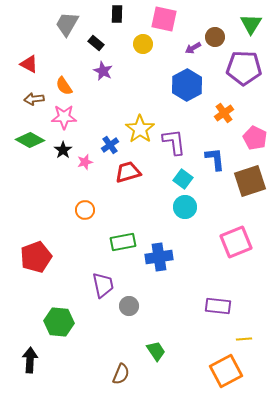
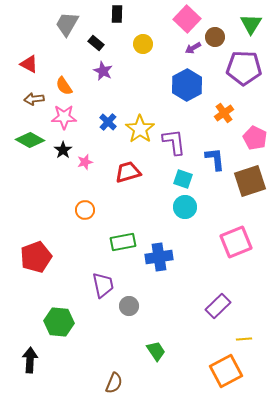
pink square at (164, 19): moved 23 px right; rotated 32 degrees clockwise
blue cross at (110, 145): moved 2 px left, 23 px up; rotated 12 degrees counterclockwise
cyan square at (183, 179): rotated 18 degrees counterclockwise
purple rectangle at (218, 306): rotated 50 degrees counterclockwise
brown semicircle at (121, 374): moved 7 px left, 9 px down
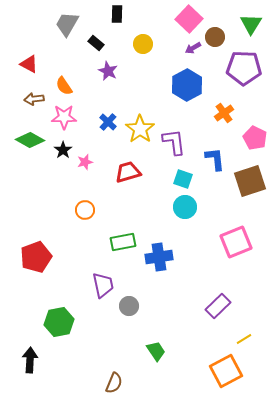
pink square at (187, 19): moved 2 px right
purple star at (103, 71): moved 5 px right
green hexagon at (59, 322): rotated 16 degrees counterclockwise
yellow line at (244, 339): rotated 28 degrees counterclockwise
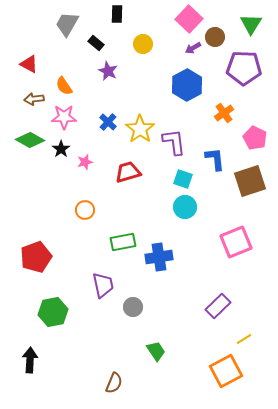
black star at (63, 150): moved 2 px left, 1 px up
gray circle at (129, 306): moved 4 px right, 1 px down
green hexagon at (59, 322): moved 6 px left, 10 px up
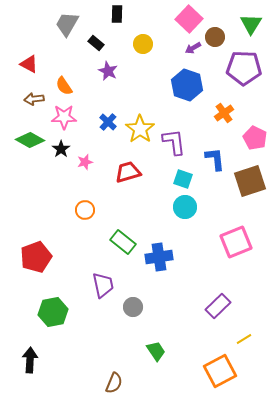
blue hexagon at (187, 85): rotated 12 degrees counterclockwise
green rectangle at (123, 242): rotated 50 degrees clockwise
orange square at (226, 371): moved 6 px left
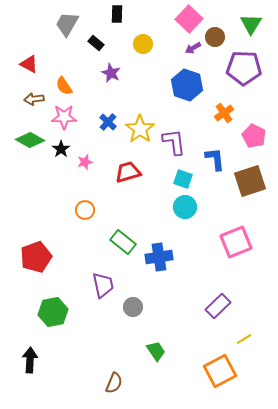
purple star at (108, 71): moved 3 px right, 2 px down
pink pentagon at (255, 138): moved 1 px left, 2 px up
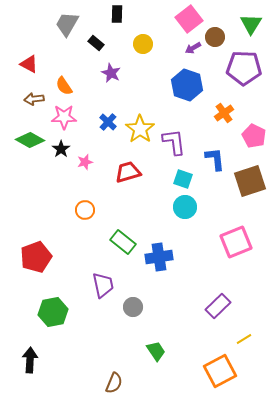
pink square at (189, 19): rotated 8 degrees clockwise
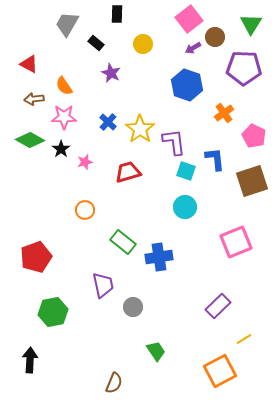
cyan square at (183, 179): moved 3 px right, 8 px up
brown square at (250, 181): moved 2 px right
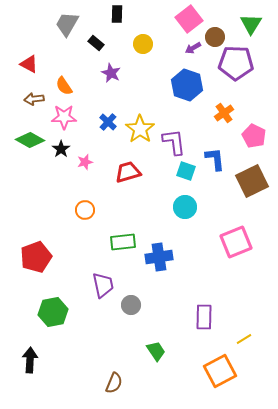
purple pentagon at (244, 68): moved 8 px left, 5 px up
brown square at (252, 181): rotated 8 degrees counterclockwise
green rectangle at (123, 242): rotated 45 degrees counterclockwise
purple rectangle at (218, 306): moved 14 px left, 11 px down; rotated 45 degrees counterclockwise
gray circle at (133, 307): moved 2 px left, 2 px up
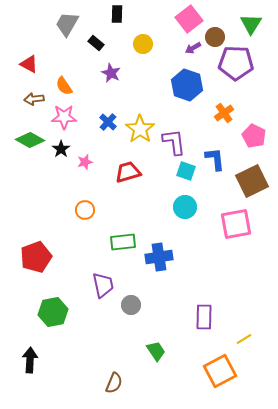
pink square at (236, 242): moved 18 px up; rotated 12 degrees clockwise
